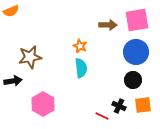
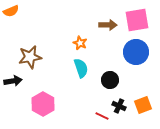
orange star: moved 3 px up
cyan semicircle: rotated 12 degrees counterclockwise
black circle: moved 23 px left
orange square: rotated 12 degrees counterclockwise
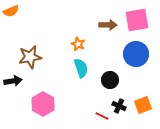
orange star: moved 2 px left, 1 px down
blue circle: moved 2 px down
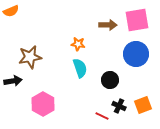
orange star: rotated 16 degrees counterclockwise
cyan semicircle: moved 1 px left
